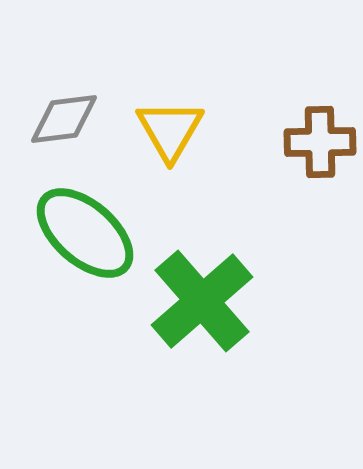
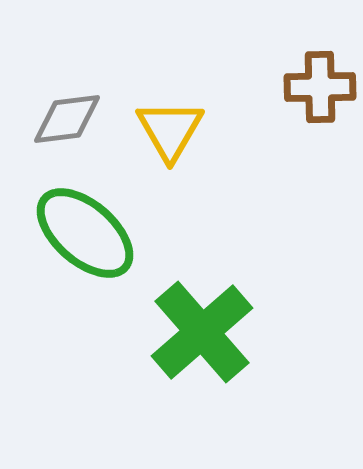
gray diamond: moved 3 px right
brown cross: moved 55 px up
green cross: moved 31 px down
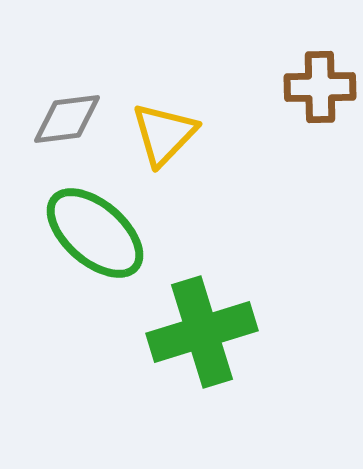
yellow triangle: moved 6 px left, 4 px down; rotated 14 degrees clockwise
green ellipse: moved 10 px right
green cross: rotated 24 degrees clockwise
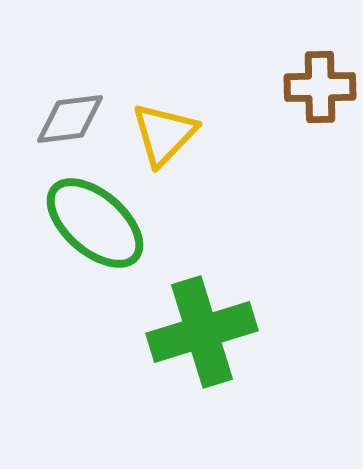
gray diamond: moved 3 px right
green ellipse: moved 10 px up
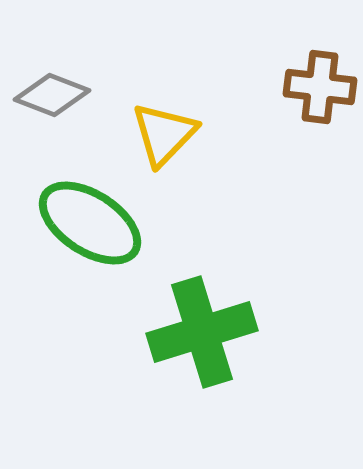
brown cross: rotated 8 degrees clockwise
gray diamond: moved 18 px left, 24 px up; rotated 28 degrees clockwise
green ellipse: moved 5 px left; rotated 8 degrees counterclockwise
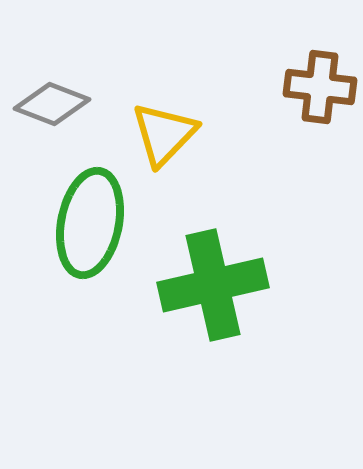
gray diamond: moved 9 px down
green ellipse: rotated 68 degrees clockwise
green cross: moved 11 px right, 47 px up; rotated 4 degrees clockwise
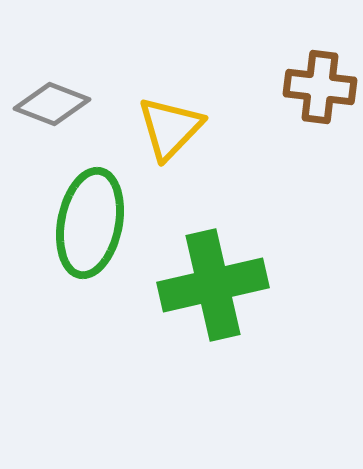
yellow triangle: moved 6 px right, 6 px up
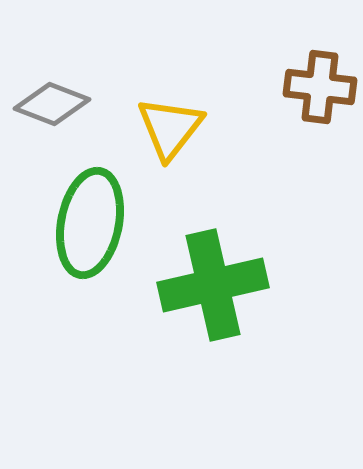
yellow triangle: rotated 6 degrees counterclockwise
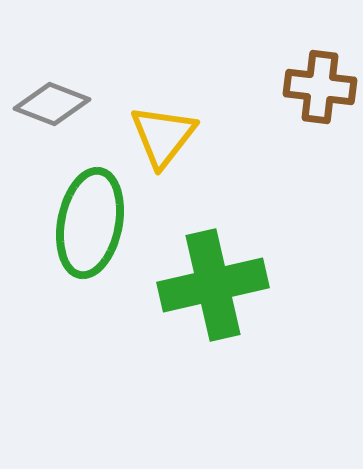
yellow triangle: moved 7 px left, 8 px down
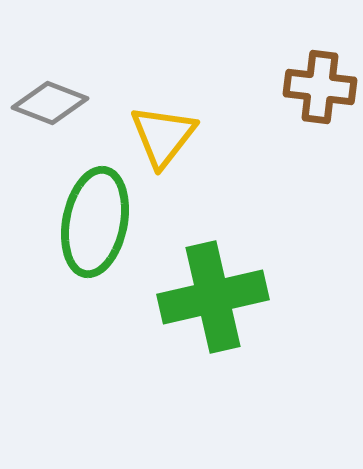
gray diamond: moved 2 px left, 1 px up
green ellipse: moved 5 px right, 1 px up
green cross: moved 12 px down
